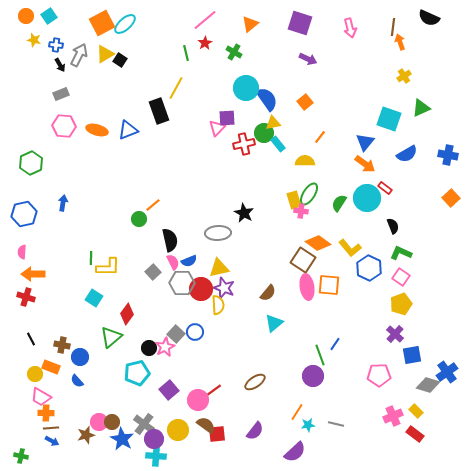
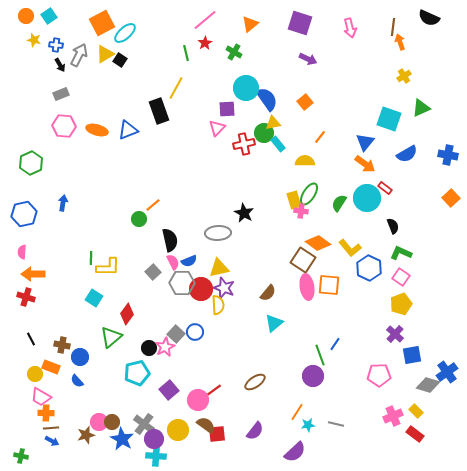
cyan ellipse at (125, 24): moved 9 px down
purple square at (227, 118): moved 9 px up
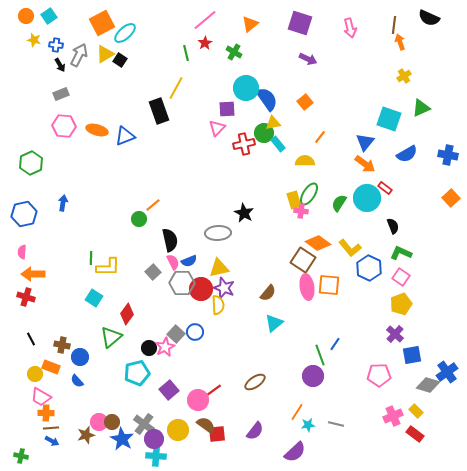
brown line at (393, 27): moved 1 px right, 2 px up
blue triangle at (128, 130): moved 3 px left, 6 px down
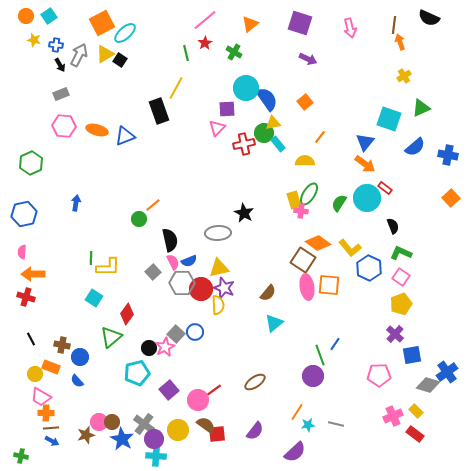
blue semicircle at (407, 154): moved 8 px right, 7 px up; rotated 10 degrees counterclockwise
blue arrow at (63, 203): moved 13 px right
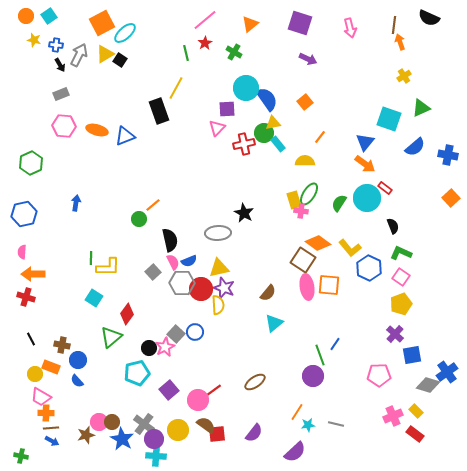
blue circle at (80, 357): moved 2 px left, 3 px down
purple semicircle at (255, 431): moved 1 px left, 2 px down
